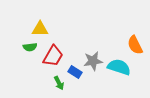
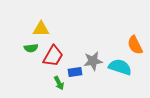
yellow triangle: moved 1 px right
green semicircle: moved 1 px right, 1 px down
cyan semicircle: moved 1 px right
blue rectangle: rotated 40 degrees counterclockwise
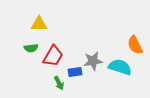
yellow triangle: moved 2 px left, 5 px up
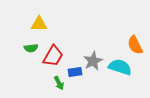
gray star: rotated 18 degrees counterclockwise
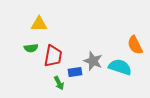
red trapezoid: rotated 20 degrees counterclockwise
gray star: rotated 24 degrees counterclockwise
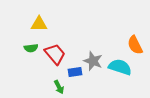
red trapezoid: moved 2 px right, 2 px up; rotated 50 degrees counterclockwise
green arrow: moved 4 px down
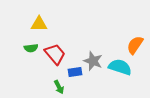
orange semicircle: rotated 60 degrees clockwise
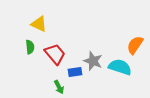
yellow triangle: rotated 24 degrees clockwise
green semicircle: moved 1 px left, 1 px up; rotated 88 degrees counterclockwise
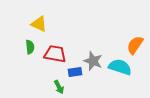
red trapezoid: rotated 40 degrees counterclockwise
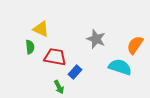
yellow triangle: moved 2 px right, 5 px down
red trapezoid: moved 3 px down
gray star: moved 3 px right, 22 px up
blue rectangle: rotated 40 degrees counterclockwise
